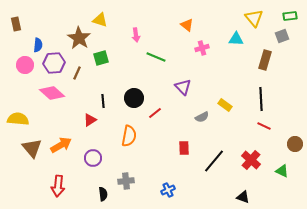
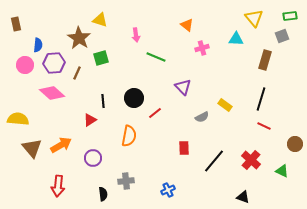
black line at (261, 99): rotated 20 degrees clockwise
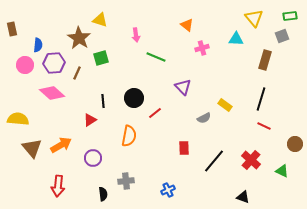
brown rectangle at (16, 24): moved 4 px left, 5 px down
gray semicircle at (202, 117): moved 2 px right, 1 px down
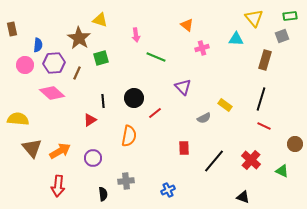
orange arrow at (61, 145): moved 1 px left, 6 px down
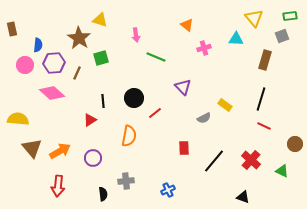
pink cross at (202, 48): moved 2 px right
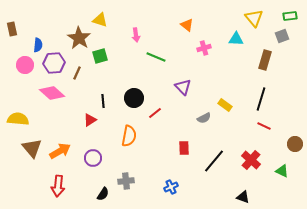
green square at (101, 58): moved 1 px left, 2 px up
blue cross at (168, 190): moved 3 px right, 3 px up
black semicircle at (103, 194): rotated 40 degrees clockwise
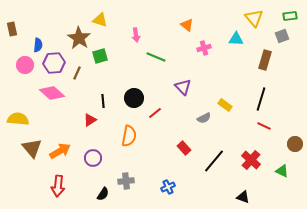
red rectangle at (184, 148): rotated 40 degrees counterclockwise
blue cross at (171, 187): moved 3 px left
